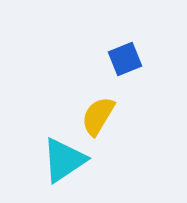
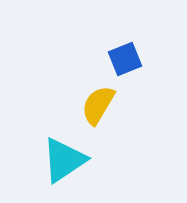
yellow semicircle: moved 11 px up
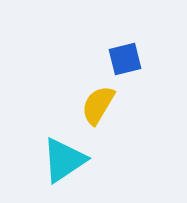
blue square: rotated 8 degrees clockwise
